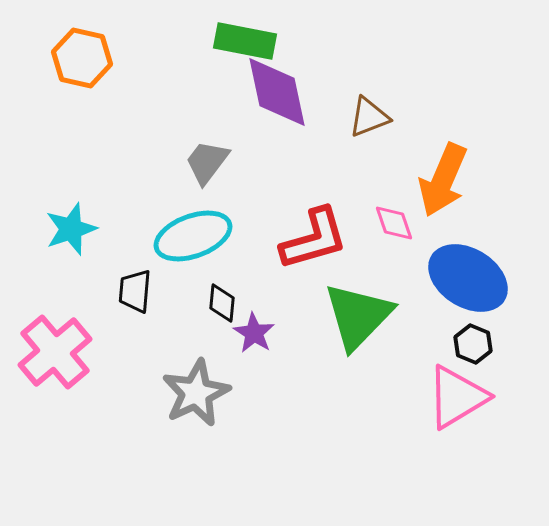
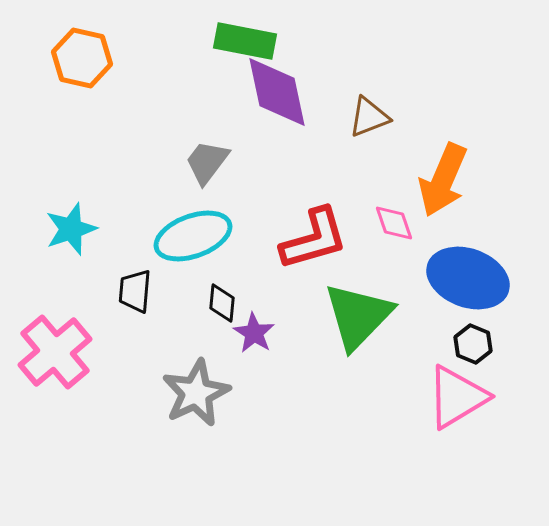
blue ellipse: rotated 12 degrees counterclockwise
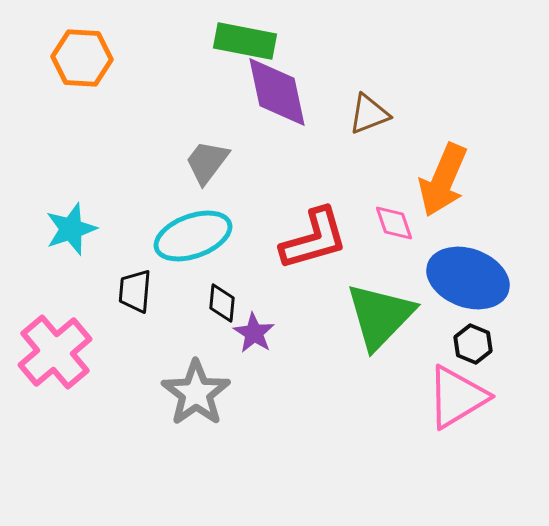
orange hexagon: rotated 10 degrees counterclockwise
brown triangle: moved 3 px up
green triangle: moved 22 px right
gray star: rotated 10 degrees counterclockwise
